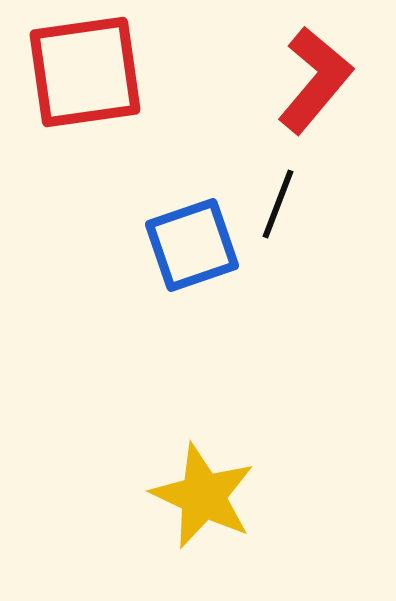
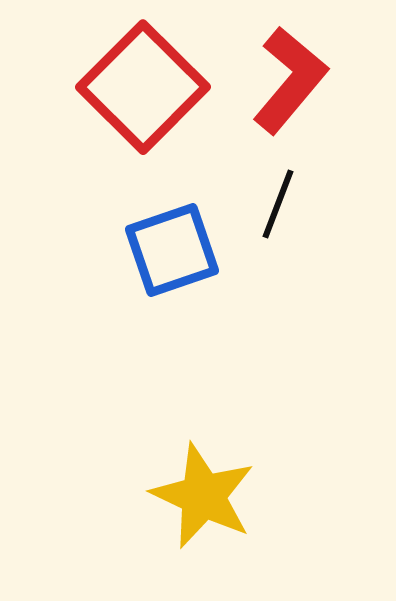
red square: moved 58 px right, 15 px down; rotated 37 degrees counterclockwise
red L-shape: moved 25 px left
blue square: moved 20 px left, 5 px down
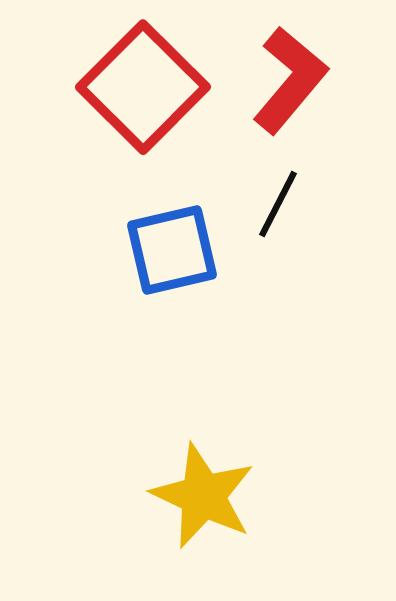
black line: rotated 6 degrees clockwise
blue square: rotated 6 degrees clockwise
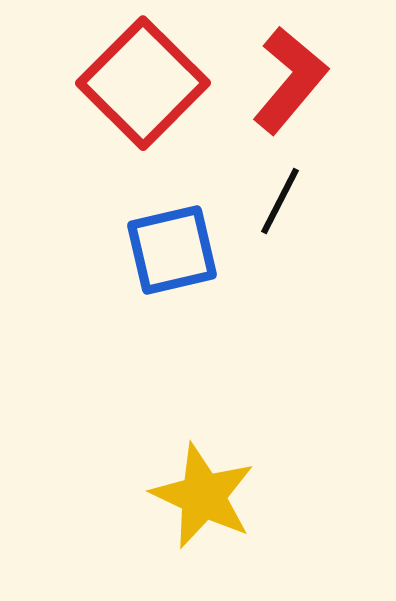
red square: moved 4 px up
black line: moved 2 px right, 3 px up
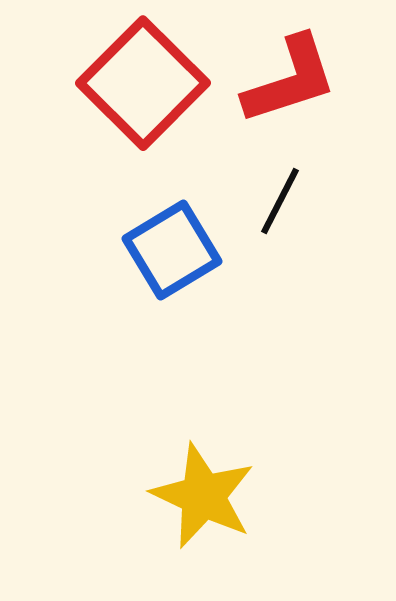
red L-shape: rotated 32 degrees clockwise
blue square: rotated 18 degrees counterclockwise
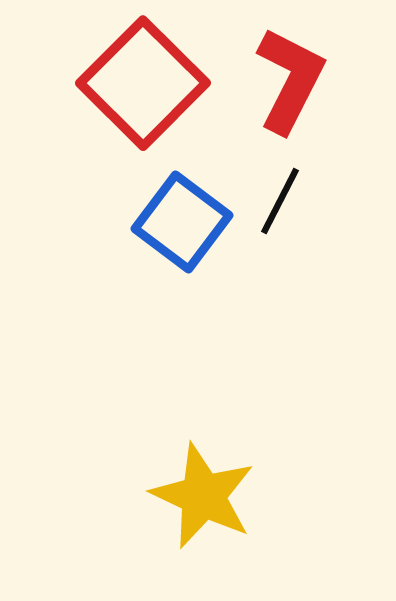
red L-shape: rotated 45 degrees counterclockwise
blue square: moved 10 px right, 28 px up; rotated 22 degrees counterclockwise
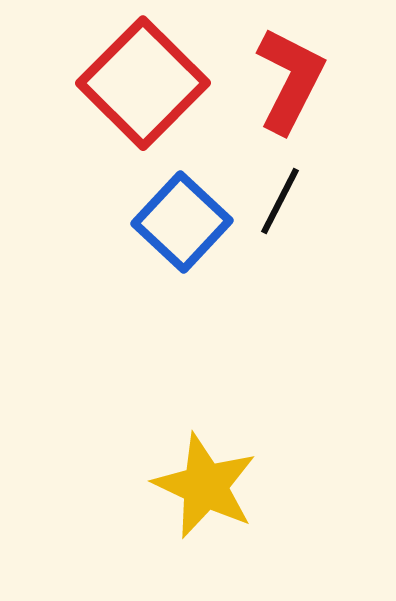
blue square: rotated 6 degrees clockwise
yellow star: moved 2 px right, 10 px up
